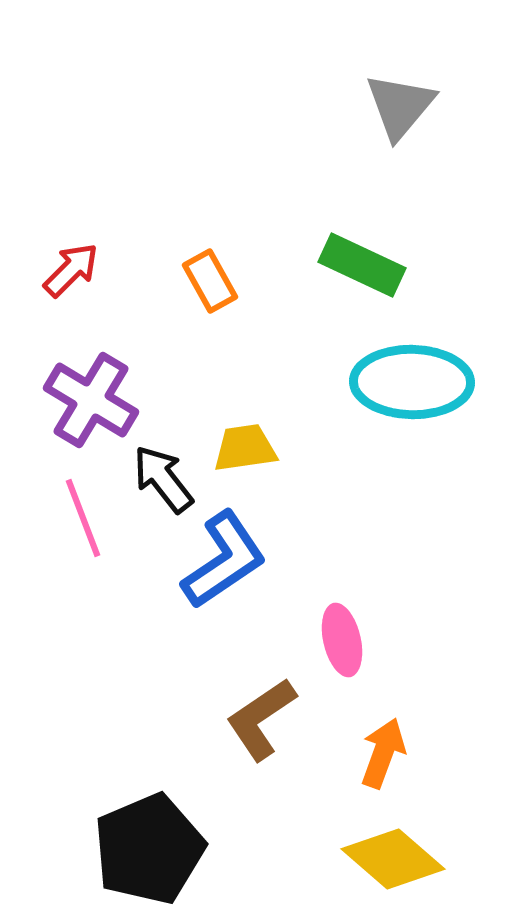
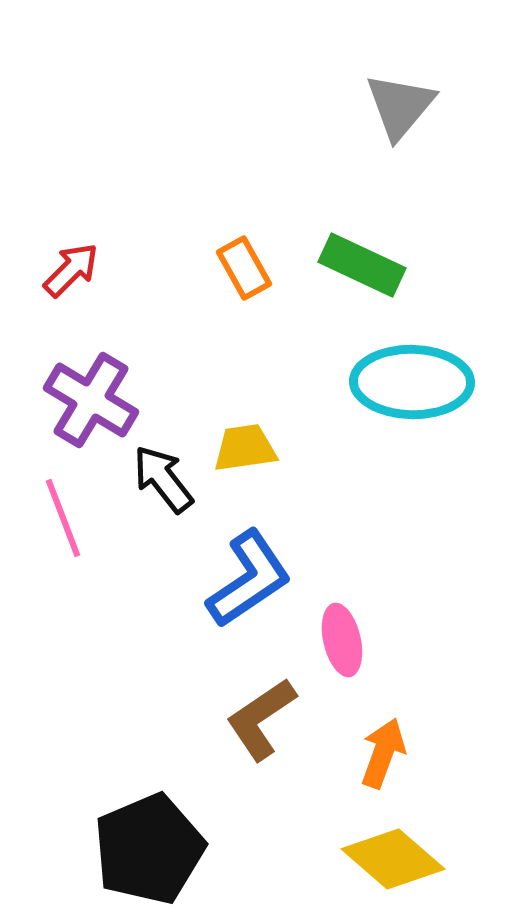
orange rectangle: moved 34 px right, 13 px up
pink line: moved 20 px left
blue L-shape: moved 25 px right, 19 px down
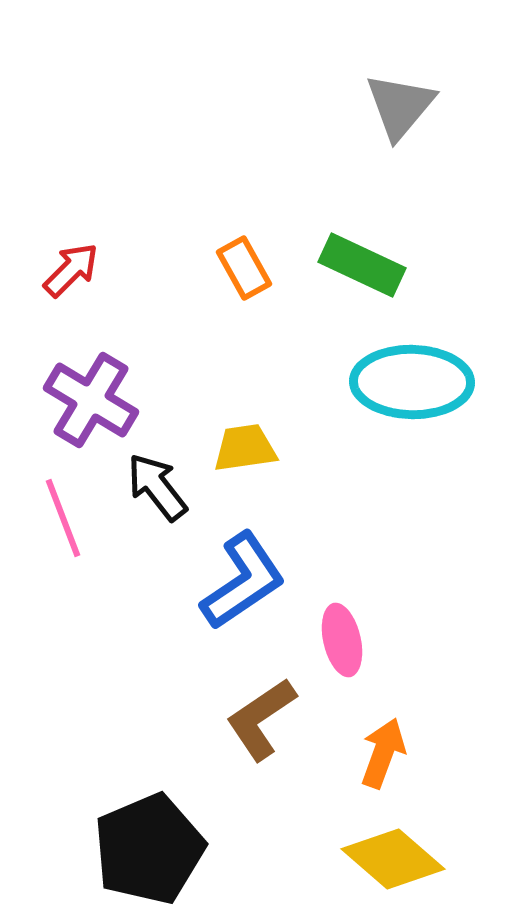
black arrow: moved 6 px left, 8 px down
blue L-shape: moved 6 px left, 2 px down
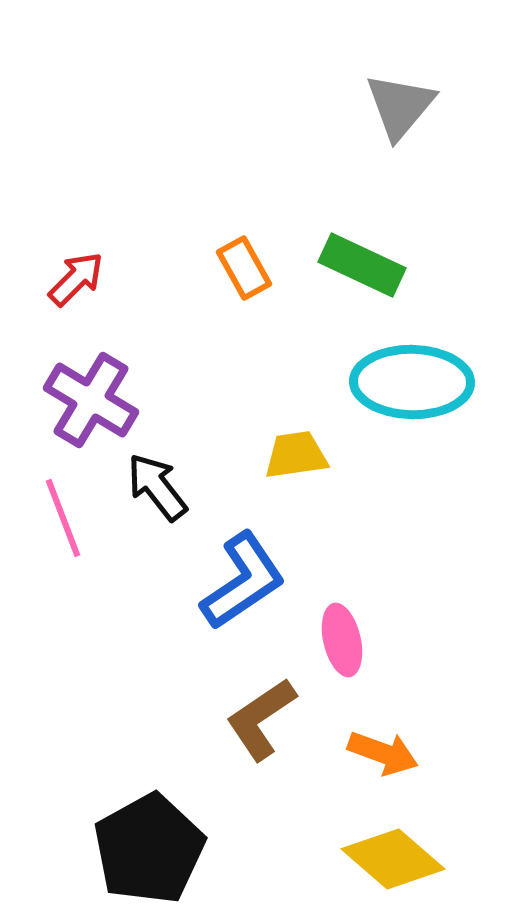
red arrow: moved 5 px right, 9 px down
yellow trapezoid: moved 51 px right, 7 px down
orange arrow: rotated 90 degrees clockwise
black pentagon: rotated 6 degrees counterclockwise
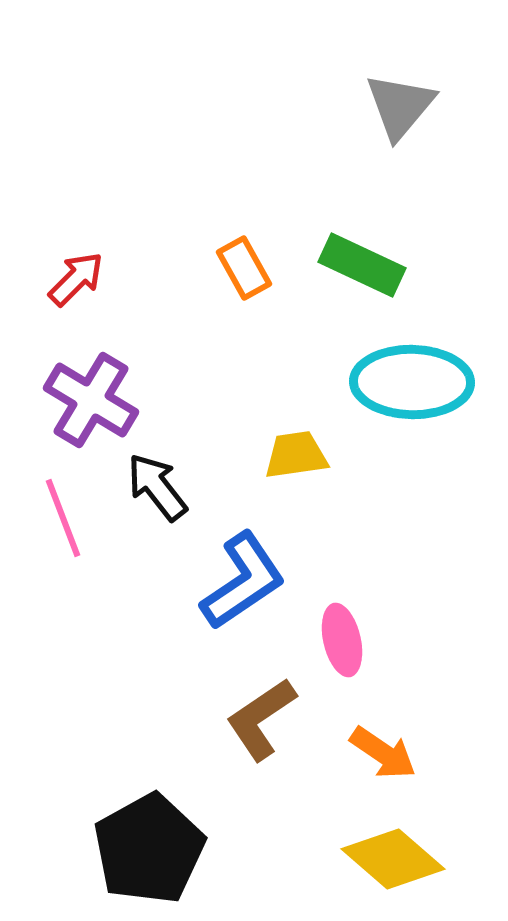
orange arrow: rotated 14 degrees clockwise
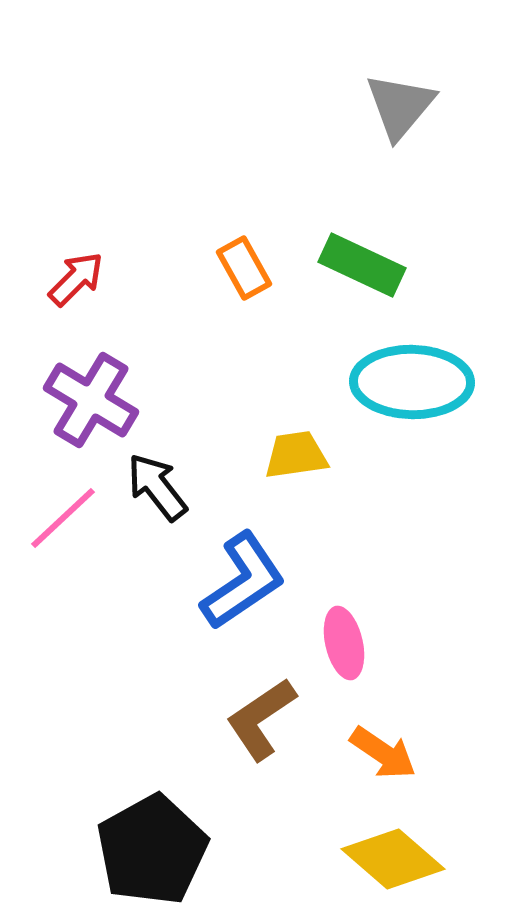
pink line: rotated 68 degrees clockwise
pink ellipse: moved 2 px right, 3 px down
black pentagon: moved 3 px right, 1 px down
